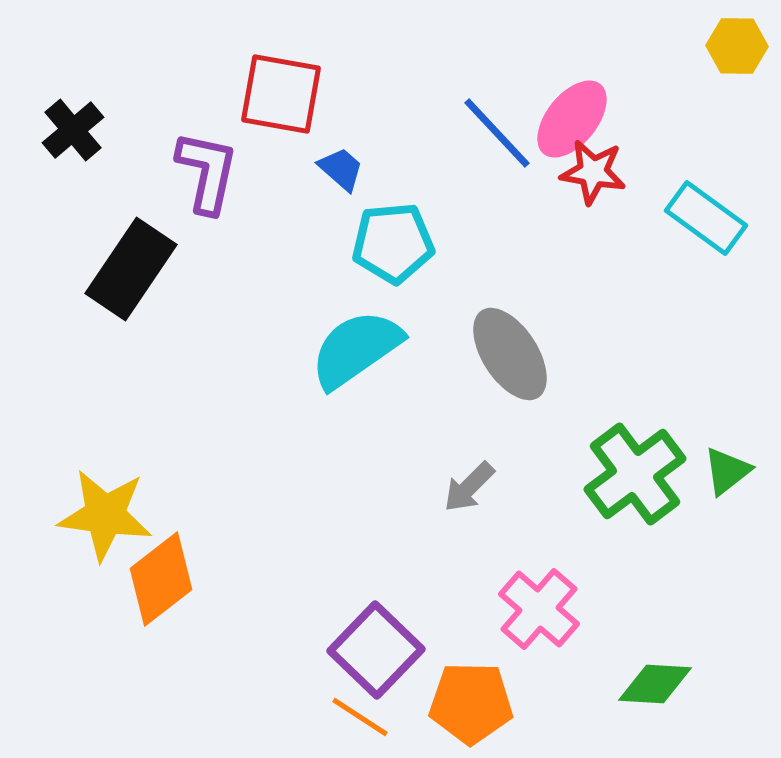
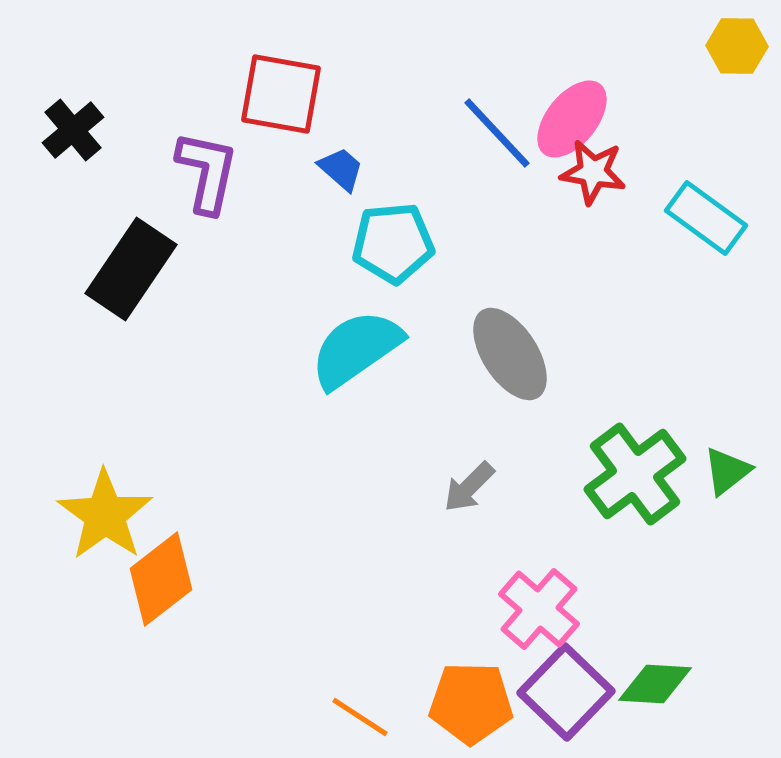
yellow star: rotated 28 degrees clockwise
purple square: moved 190 px right, 42 px down
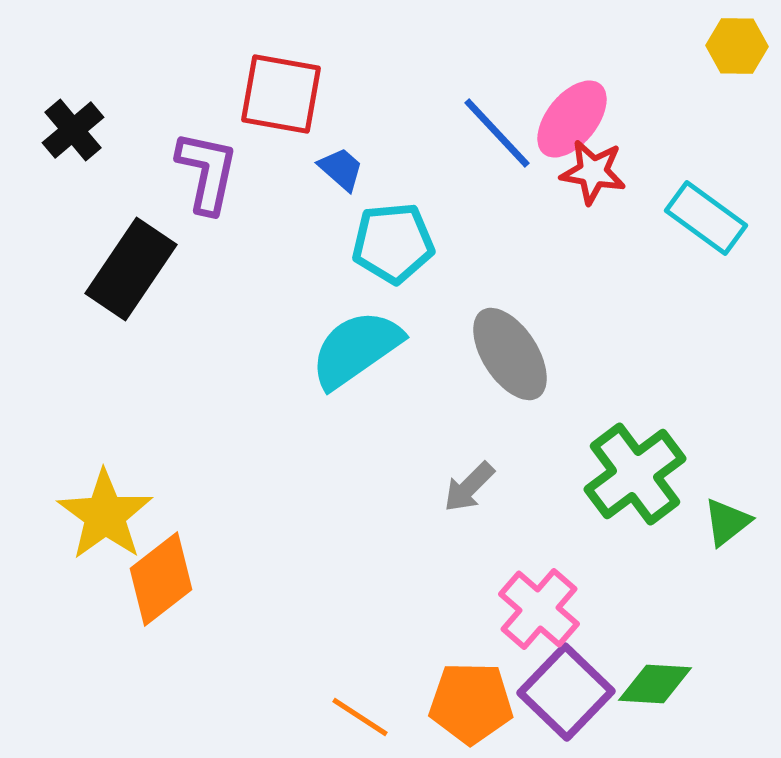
green triangle: moved 51 px down
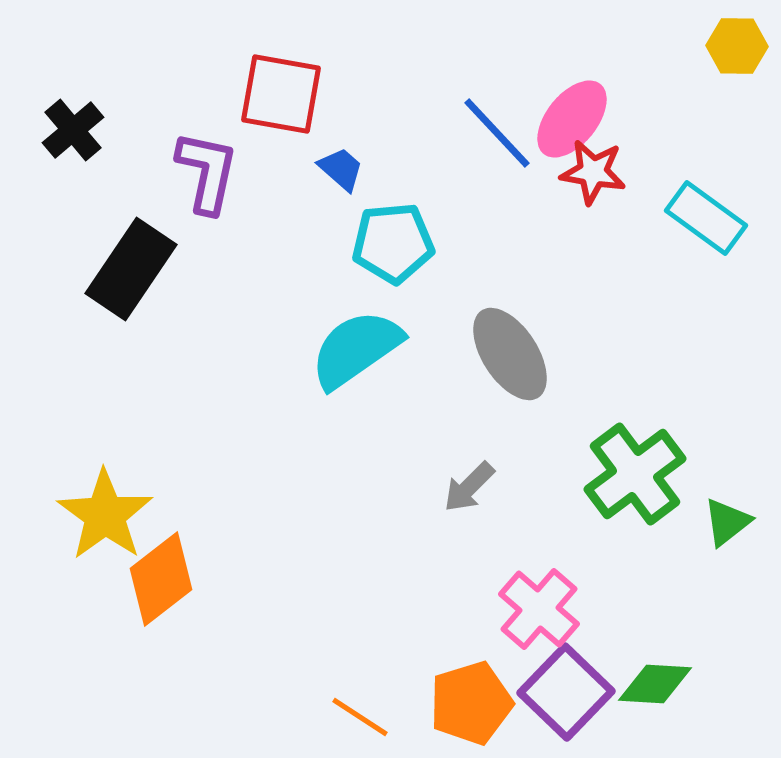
orange pentagon: rotated 18 degrees counterclockwise
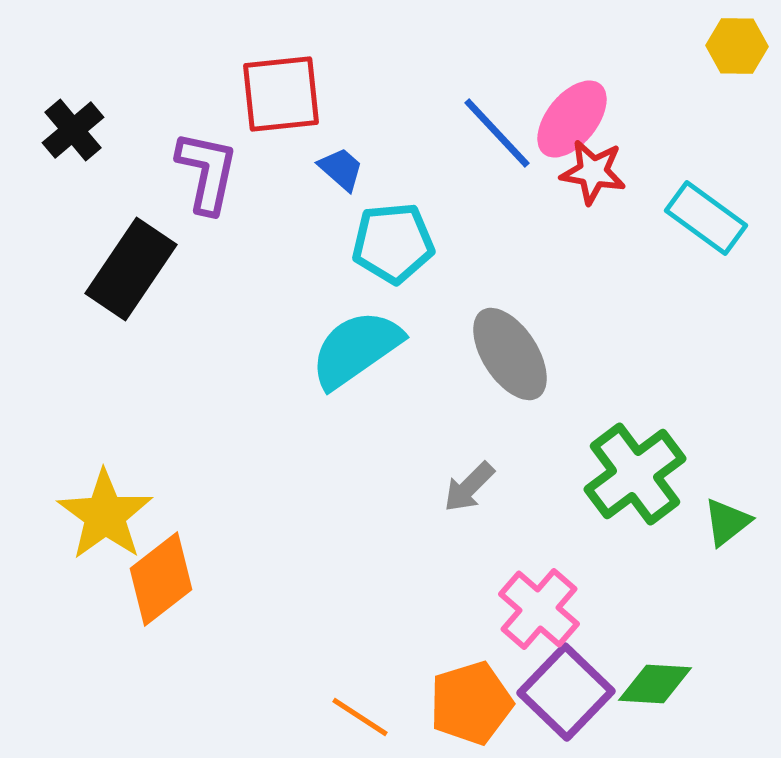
red square: rotated 16 degrees counterclockwise
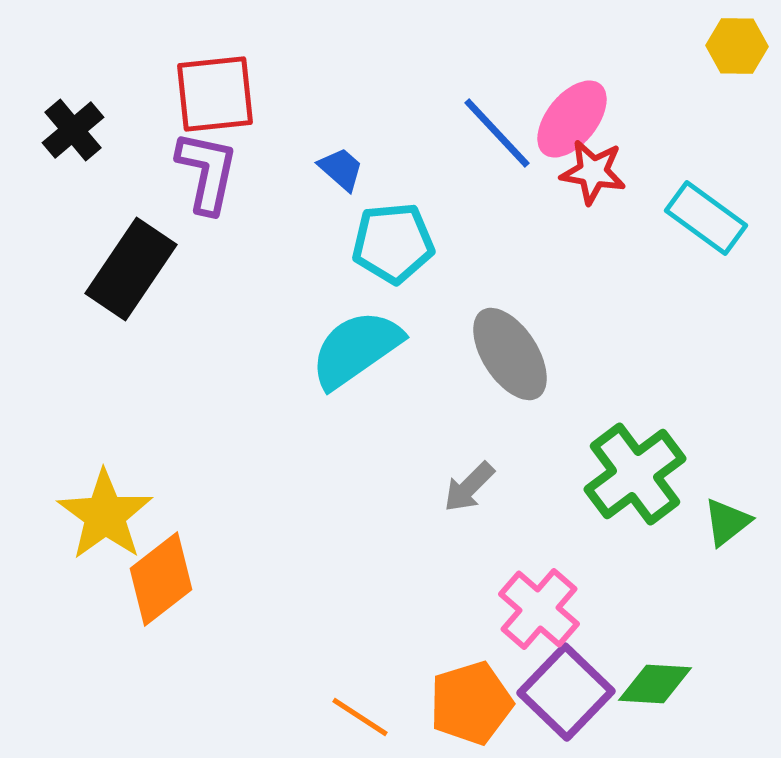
red square: moved 66 px left
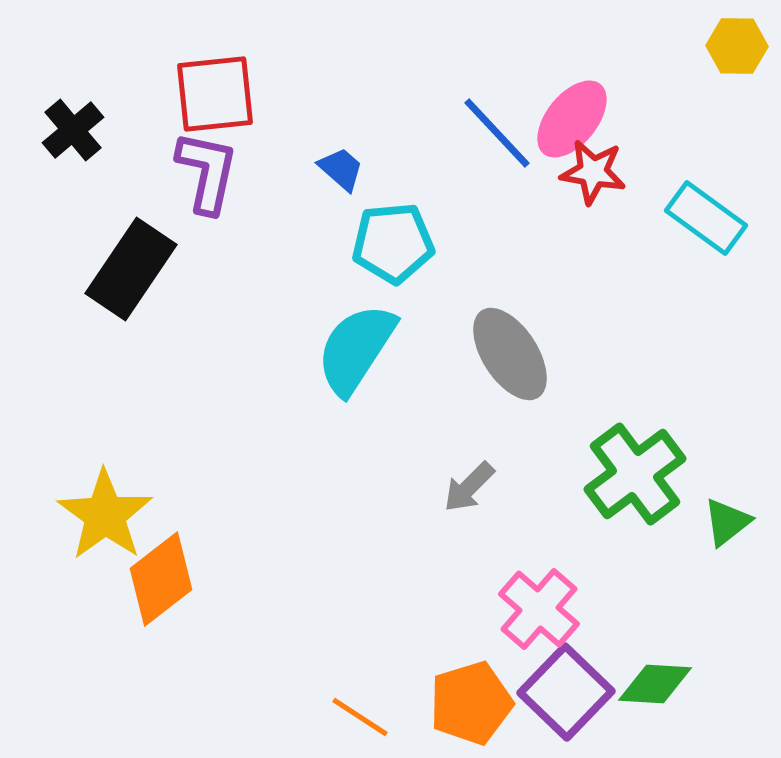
cyan semicircle: rotated 22 degrees counterclockwise
